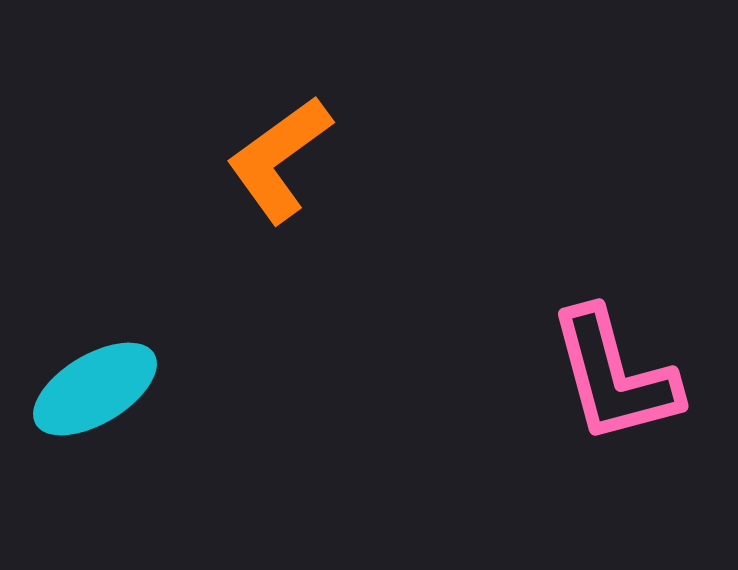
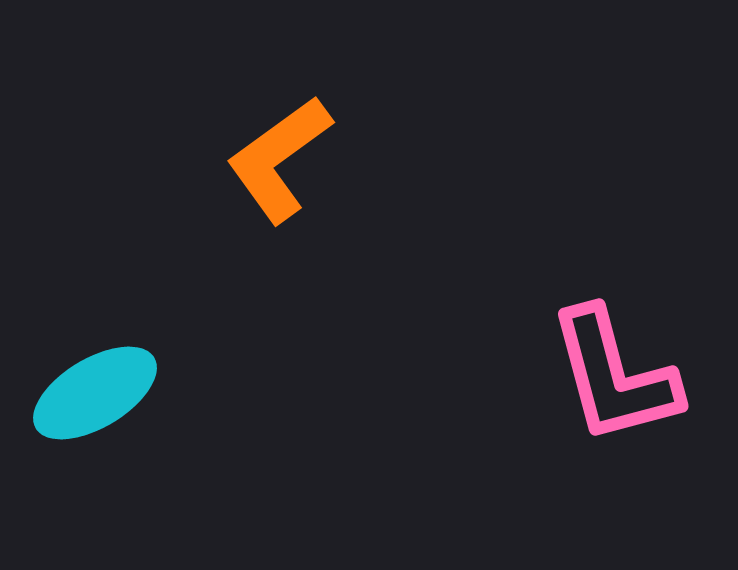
cyan ellipse: moved 4 px down
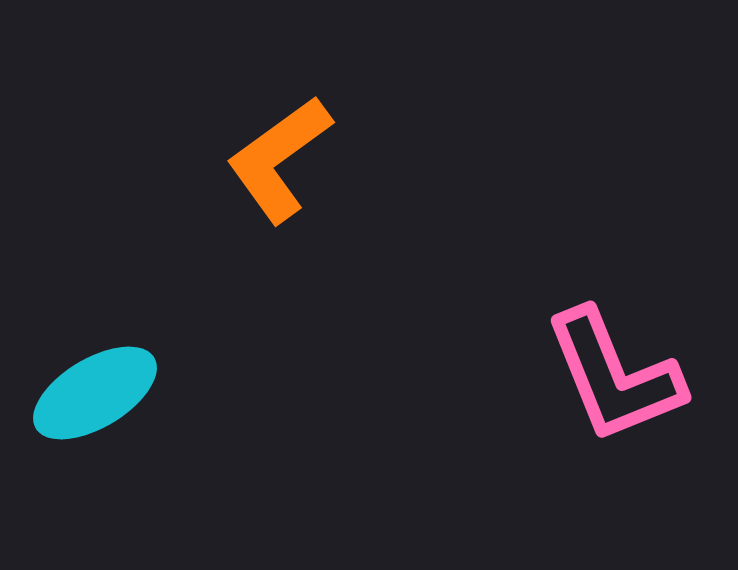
pink L-shape: rotated 7 degrees counterclockwise
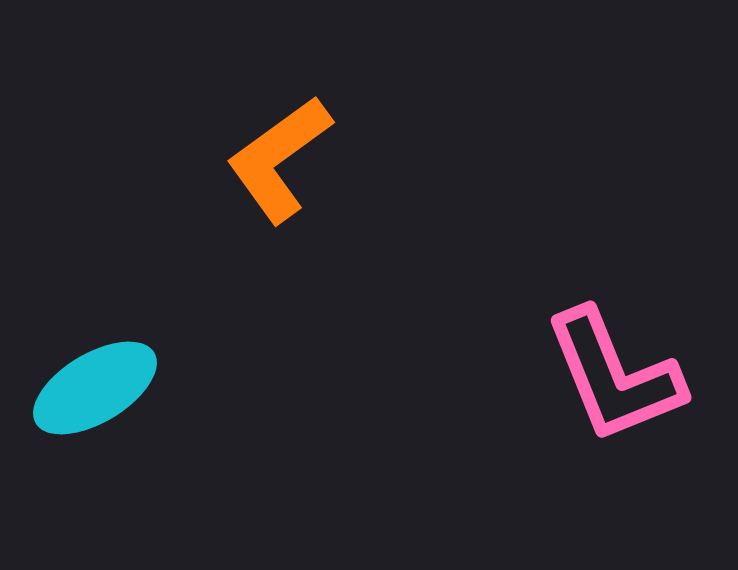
cyan ellipse: moved 5 px up
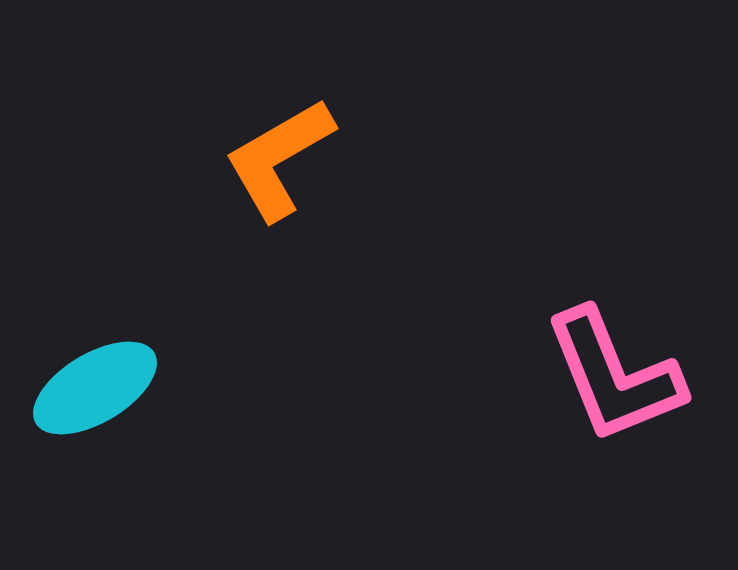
orange L-shape: rotated 6 degrees clockwise
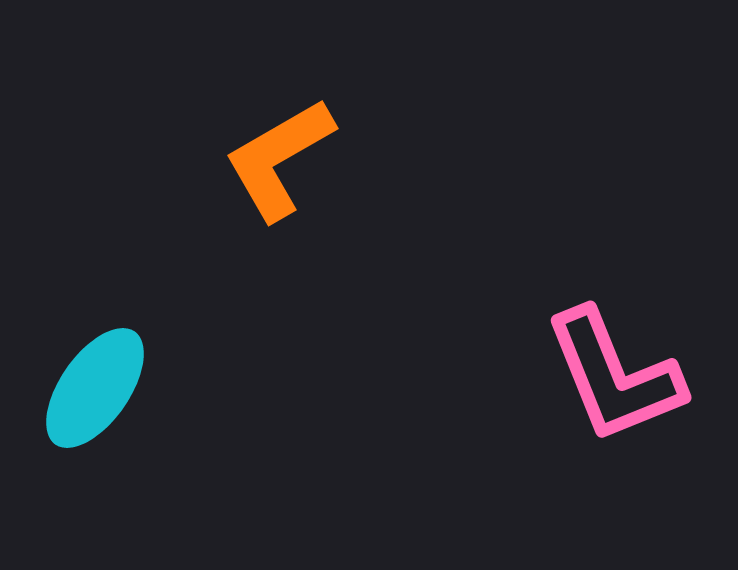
cyan ellipse: rotated 24 degrees counterclockwise
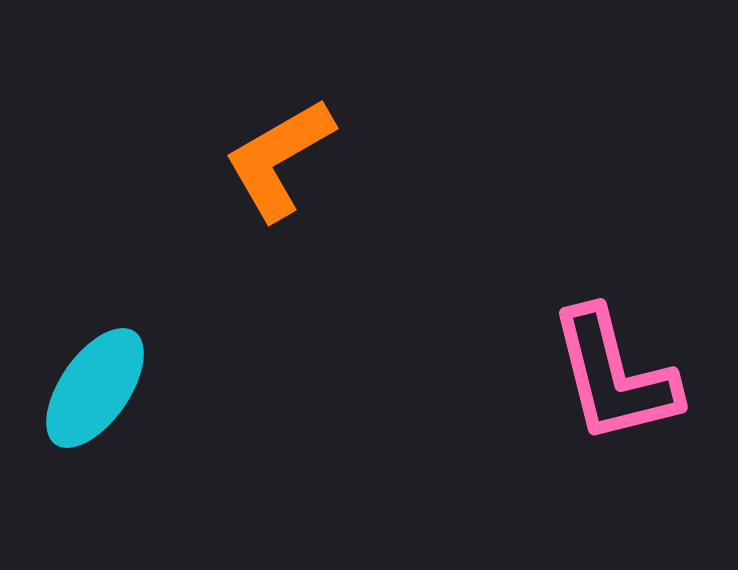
pink L-shape: rotated 8 degrees clockwise
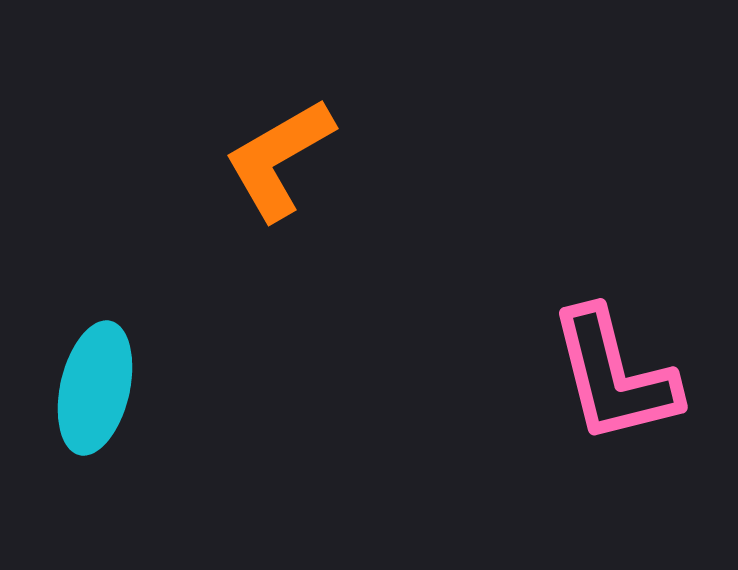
cyan ellipse: rotated 22 degrees counterclockwise
